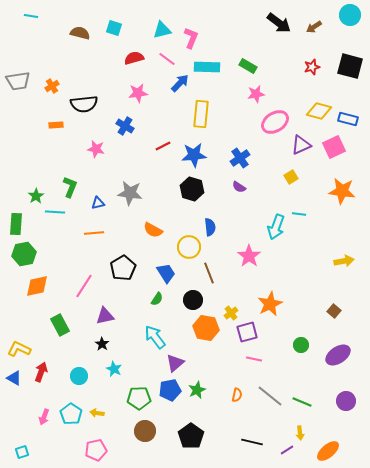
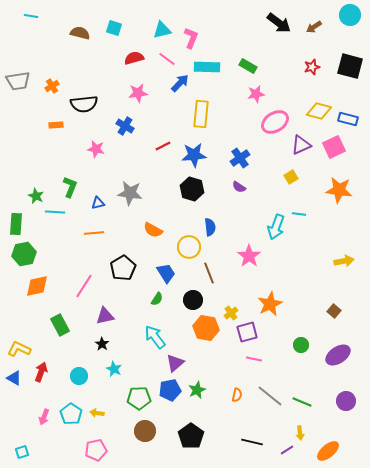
orange star at (342, 191): moved 3 px left, 1 px up
green star at (36, 196): rotated 14 degrees counterclockwise
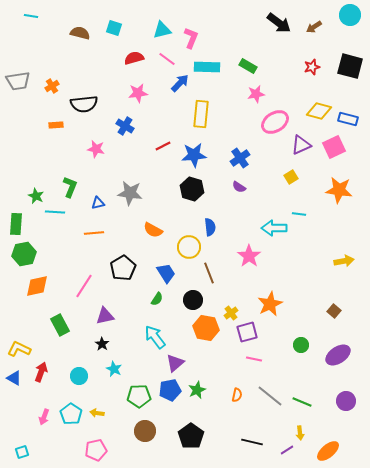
cyan arrow at (276, 227): moved 2 px left, 1 px down; rotated 70 degrees clockwise
green pentagon at (139, 398): moved 2 px up
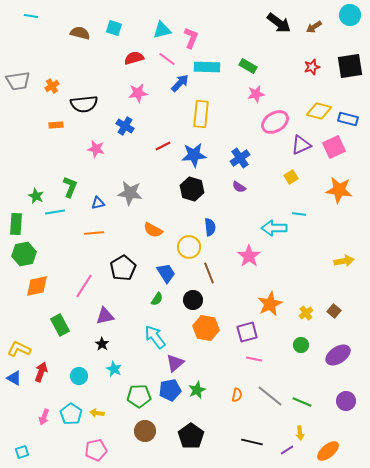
black square at (350, 66): rotated 24 degrees counterclockwise
cyan line at (55, 212): rotated 12 degrees counterclockwise
yellow cross at (231, 313): moved 75 px right
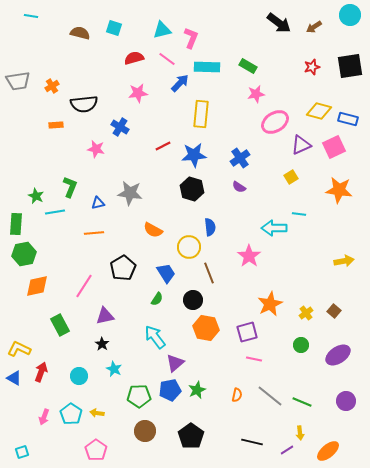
blue cross at (125, 126): moved 5 px left, 1 px down
pink pentagon at (96, 450): rotated 25 degrees counterclockwise
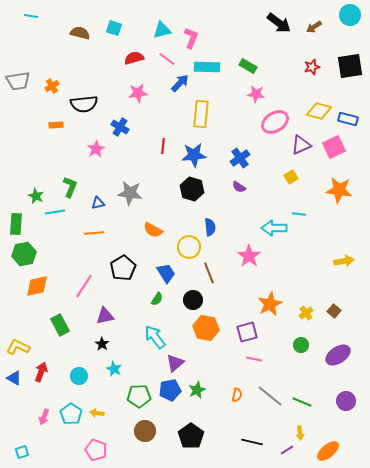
pink star at (256, 94): rotated 18 degrees clockwise
red line at (163, 146): rotated 56 degrees counterclockwise
pink star at (96, 149): rotated 30 degrees clockwise
yellow L-shape at (19, 349): moved 1 px left, 2 px up
pink pentagon at (96, 450): rotated 15 degrees counterclockwise
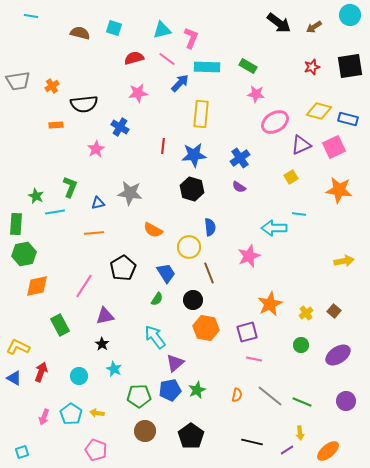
pink star at (249, 256): rotated 15 degrees clockwise
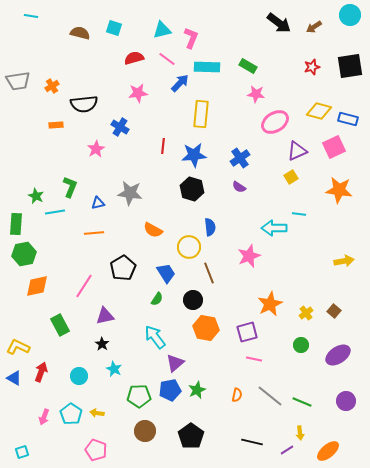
purple triangle at (301, 145): moved 4 px left, 6 px down
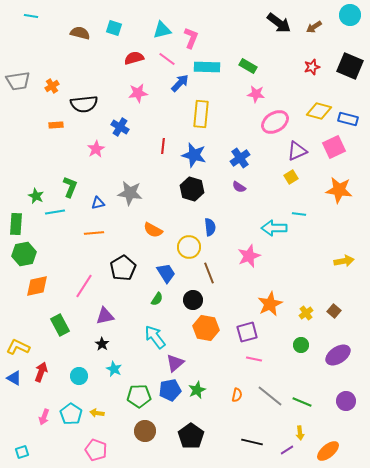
black square at (350, 66): rotated 32 degrees clockwise
blue star at (194, 155): rotated 20 degrees clockwise
